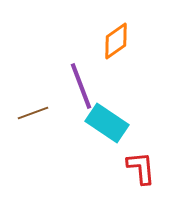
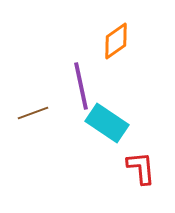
purple line: rotated 9 degrees clockwise
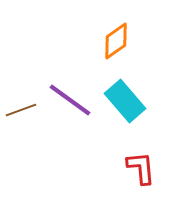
purple line: moved 11 px left, 14 px down; rotated 42 degrees counterclockwise
brown line: moved 12 px left, 3 px up
cyan rectangle: moved 18 px right, 22 px up; rotated 15 degrees clockwise
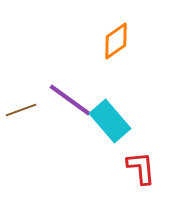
cyan rectangle: moved 15 px left, 20 px down
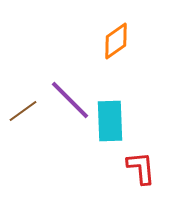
purple line: rotated 9 degrees clockwise
brown line: moved 2 px right, 1 px down; rotated 16 degrees counterclockwise
cyan rectangle: rotated 39 degrees clockwise
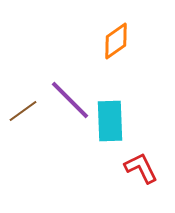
red L-shape: rotated 21 degrees counterclockwise
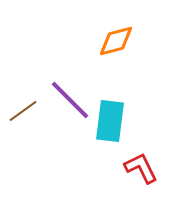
orange diamond: rotated 21 degrees clockwise
cyan rectangle: rotated 9 degrees clockwise
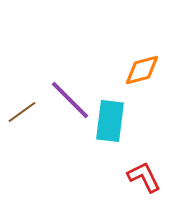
orange diamond: moved 26 px right, 29 px down
brown line: moved 1 px left, 1 px down
red L-shape: moved 3 px right, 9 px down
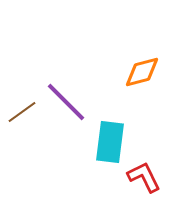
orange diamond: moved 2 px down
purple line: moved 4 px left, 2 px down
cyan rectangle: moved 21 px down
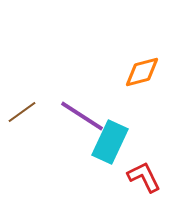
purple line: moved 16 px right, 14 px down; rotated 12 degrees counterclockwise
cyan rectangle: rotated 18 degrees clockwise
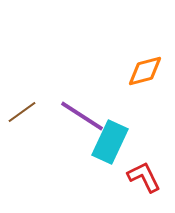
orange diamond: moved 3 px right, 1 px up
